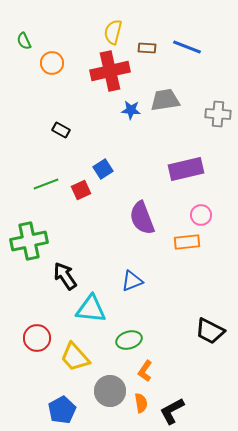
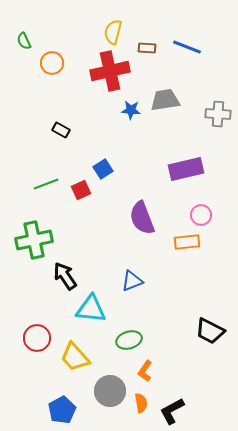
green cross: moved 5 px right, 1 px up
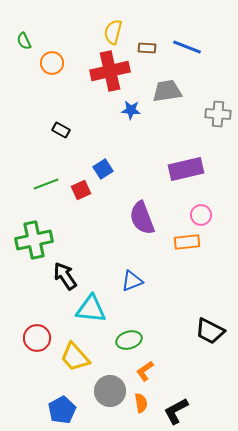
gray trapezoid: moved 2 px right, 9 px up
orange L-shape: rotated 20 degrees clockwise
black L-shape: moved 4 px right
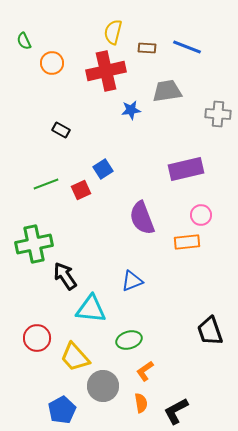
red cross: moved 4 px left
blue star: rotated 12 degrees counterclockwise
green cross: moved 4 px down
black trapezoid: rotated 44 degrees clockwise
gray circle: moved 7 px left, 5 px up
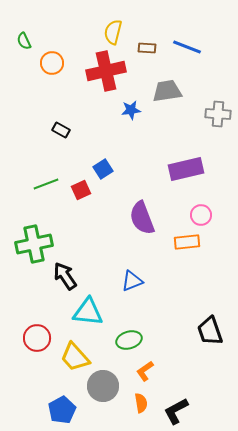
cyan triangle: moved 3 px left, 3 px down
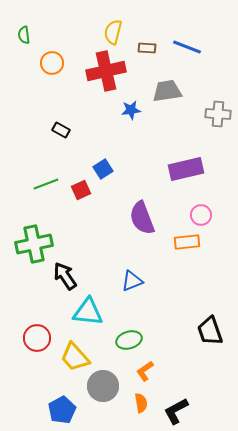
green semicircle: moved 6 px up; rotated 18 degrees clockwise
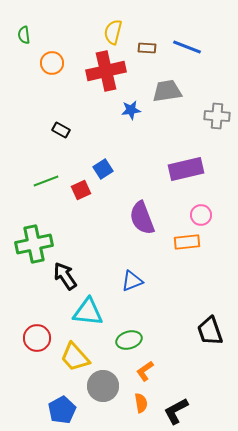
gray cross: moved 1 px left, 2 px down
green line: moved 3 px up
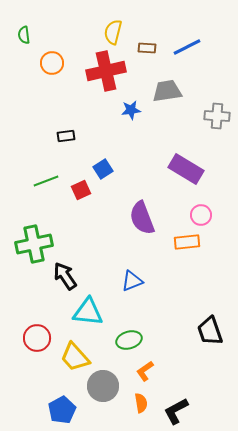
blue line: rotated 48 degrees counterclockwise
black rectangle: moved 5 px right, 6 px down; rotated 36 degrees counterclockwise
purple rectangle: rotated 44 degrees clockwise
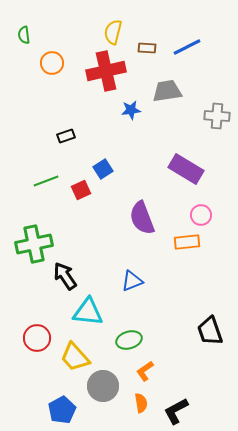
black rectangle: rotated 12 degrees counterclockwise
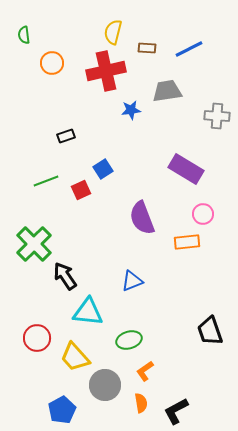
blue line: moved 2 px right, 2 px down
pink circle: moved 2 px right, 1 px up
green cross: rotated 33 degrees counterclockwise
gray circle: moved 2 px right, 1 px up
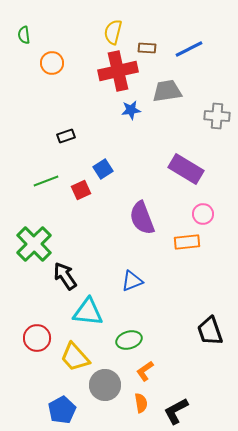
red cross: moved 12 px right
